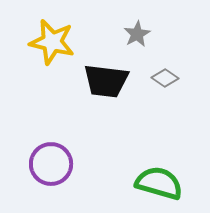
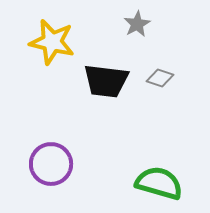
gray star: moved 10 px up
gray diamond: moved 5 px left; rotated 16 degrees counterclockwise
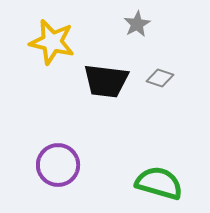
purple circle: moved 7 px right, 1 px down
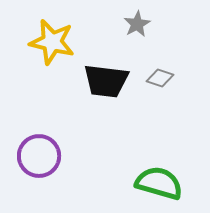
purple circle: moved 19 px left, 9 px up
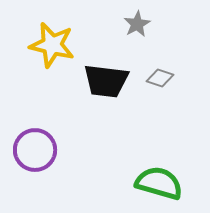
yellow star: moved 3 px down
purple circle: moved 4 px left, 6 px up
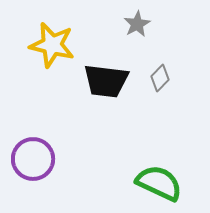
gray diamond: rotated 64 degrees counterclockwise
purple circle: moved 2 px left, 9 px down
green semicircle: rotated 9 degrees clockwise
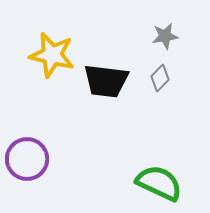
gray star: moved 28 px right, 12 px down; rotated 20 degrees clockwise
yellow star: moved 10 px down
purple circle: moved 6 px left
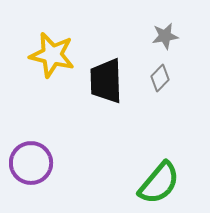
black trapezoid: rotated 81 degrees clockwise
purple circle: moved 4 px right, 4 px down
green semicircle: rotated 105 degrees clockwise
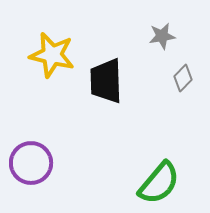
gray star: moved 3 px left
gray diamond: moved 23 px right
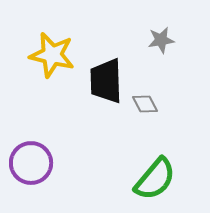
gray star: moved 1 px left, 4 px down
gray diamond: moved 38 px left, 26 px down; rotated 72 degrees counterclockwise
green semicircle: moved 4 px left, 4 px up
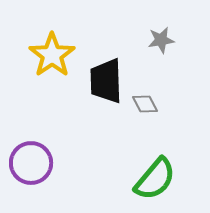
yellow star: rotated 24 degrees clockwise
